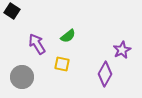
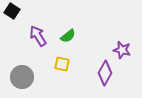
purple arrow: moved 1 px right, 8 px up
purple star: rotated 30 degrees counterclockwise
purple diamond: moved 1 px up
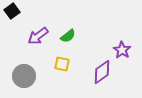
black square: rotated 21 degrees clockwise
purple arrow: rotated 95 degrees counterclockwise
purple star: rotated 18 degrees clockwise
purple diamond: moved 3 px left, 1 px up; rotated 25 degrees clockwise
gray circle: moved 2 px right, 1 px up
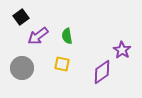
black square: moved 9 px right, 6 px down
green semicircle: moved 1 px left; rotated 119 degrees clockwise
gray circle: moved 2 px left, 8 px up
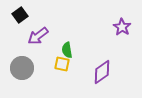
black square: moved 1 px left, 2 px up
green semicircle: moved 14 px down
purple star: moved 23 px up
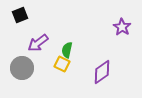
black square: rotated 14 degrees clockwise
purple arrow: moved 7 px down
green semicircle: rotated 21 degrees clockwise
yellow square: rotated 14 degrees clockwise
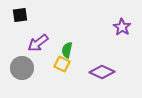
black square: rotated 14 degrees clockwise
purple diamond: rotated 60 degrees clockwise
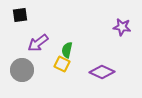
purple star: rotated 24 degrees counterclockwise
gray circle: moved 2 px down
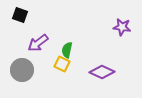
black square: rotated 28 degrees clockwise
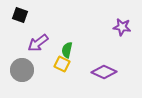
purple diamond: moved 2 px right
